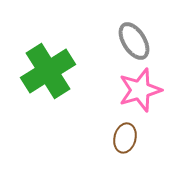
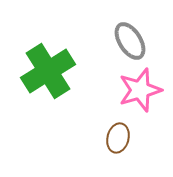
gray ellipse: moved 4 px left
brown ellipse: moved 7 px left
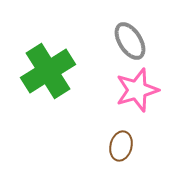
pink star: moved 3 px left
brown ellipse: moved 3 px right, 8 px down
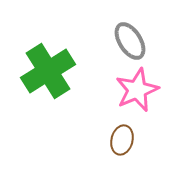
pink star: rotated 6 degrees counterclockwise
brown ellipse: moved 1 px right, 6 px up
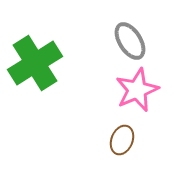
green cross: moved 13 px left, 8 px up
brown ellipse: rotated 8 degrees clockwise
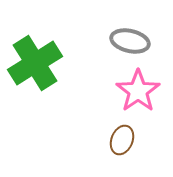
gray ellipse: rotated 45 degrees counterclockwise
pink star: moved 1 px right, 1 px down; rotated 12 degrees counterclockwise
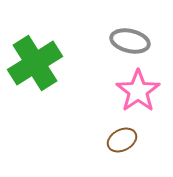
brown ellipse: rotated 40 degrees clockwise
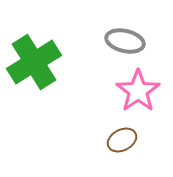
gray ellipse: moved 5 px left
green cross: moved 1 px left, 1 px up
